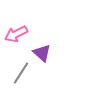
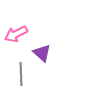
gray line: moved 1 px down; rotated 35 degrees counterclockwise
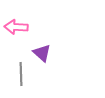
pink arrow: moved 7 px up; rotated 30 degrees clockwise
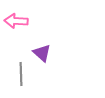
pink arrow: moved 6 px up
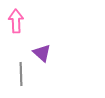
pink arrow: rotated 85 degrees clockwise
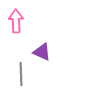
purple triangle: moved 1 px up; rotated 18 degrees counterclockwise
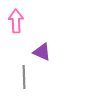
gray line: moved 3 px right, 3 px down
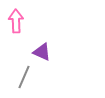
gray line: rotated 25 degrees clockwise
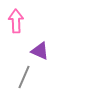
purple triangle: moved 2 px left, 1 px up
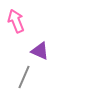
pink arrow: rotated 20 degrees counterclockwise
